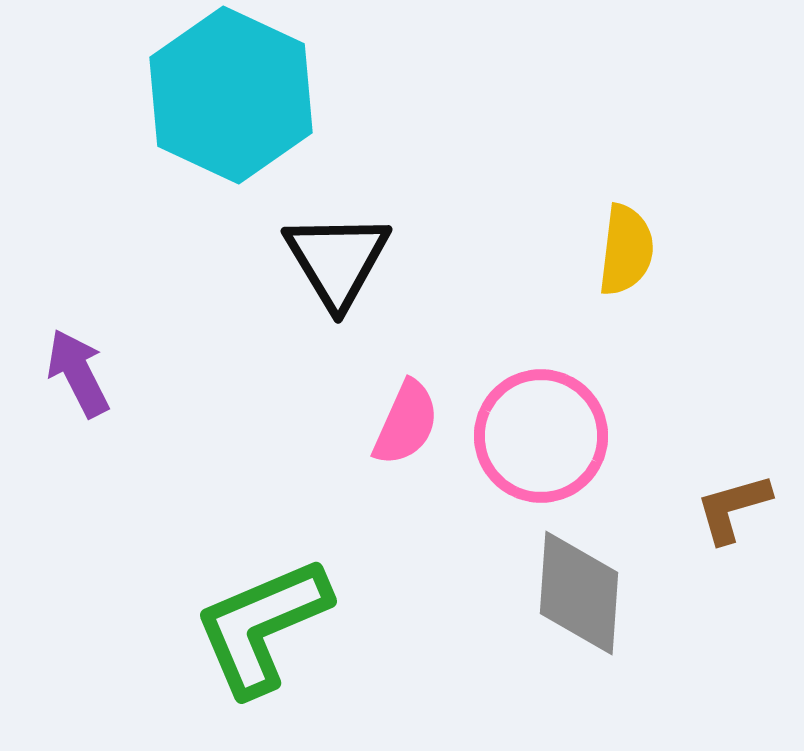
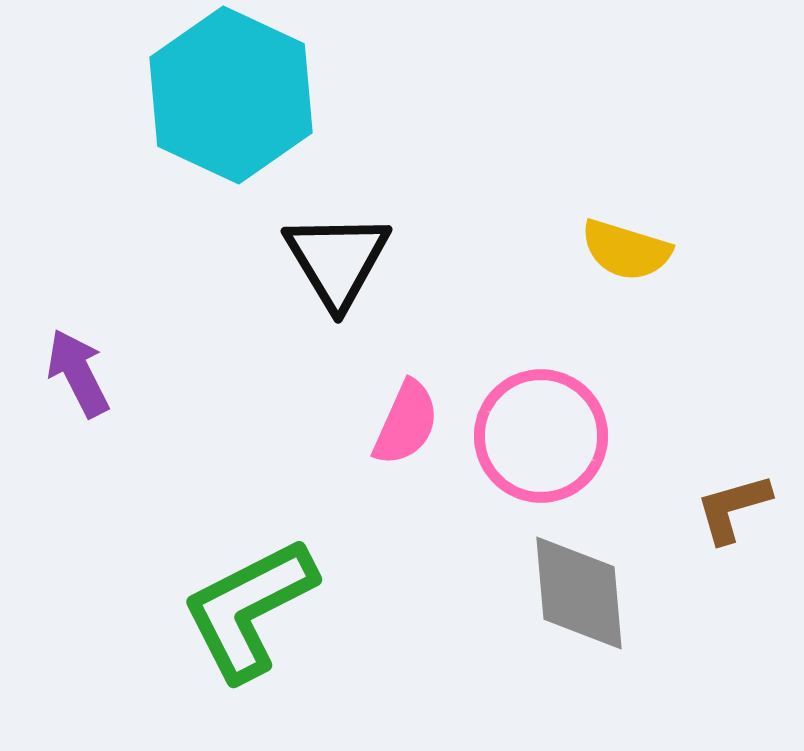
yellow semicircle: rotated 100 degrees clockwise
gray diamond: rotated 9 degrees counterclockwise
green L-shape: moved 13 px left, 17 px up; rotated 4 degrees counterclockwise
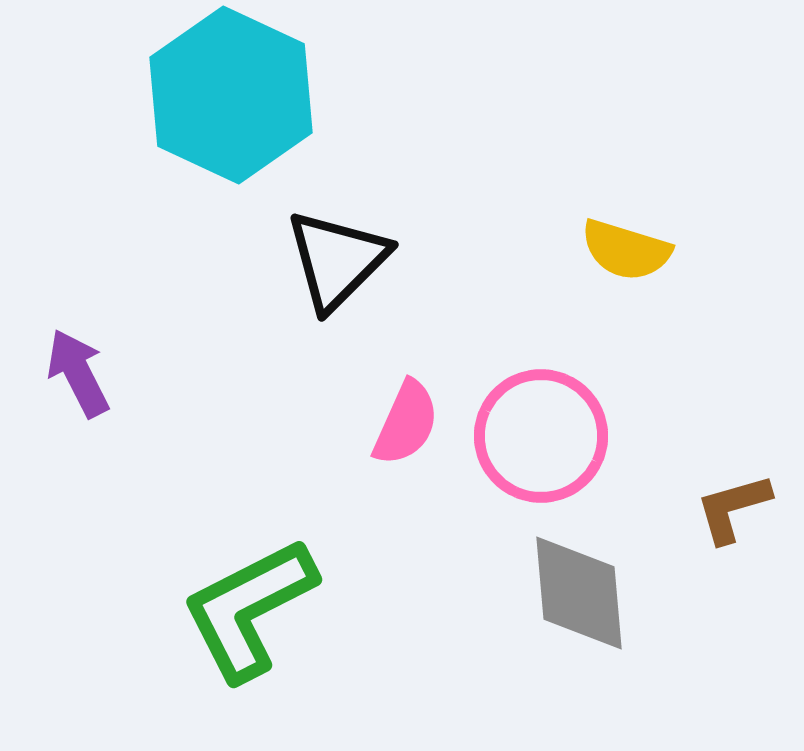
black triangle: rotated 16 degrees clockwise
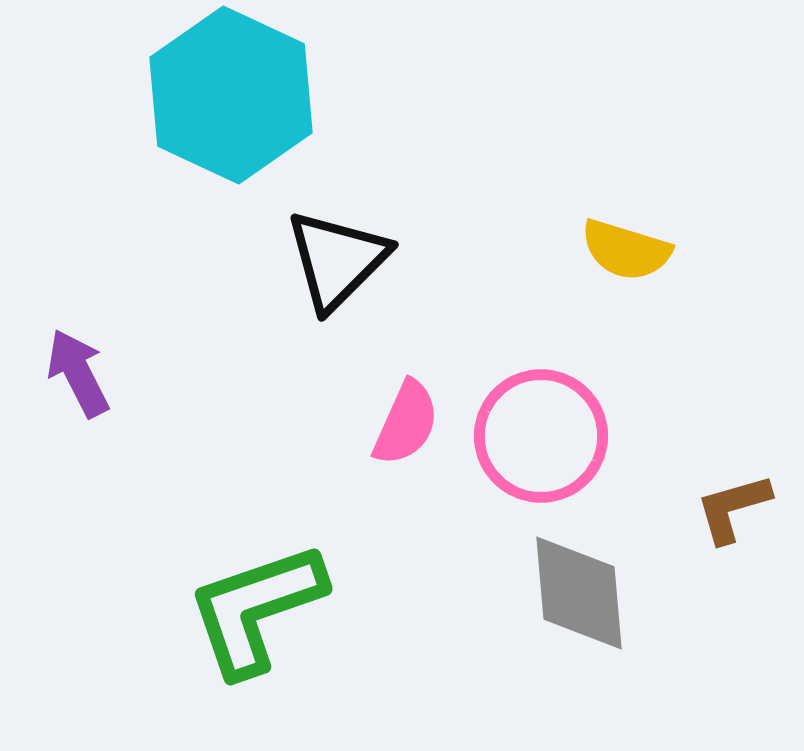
green L-shape: moved 7 px right; rotated 8 degrees clockwise
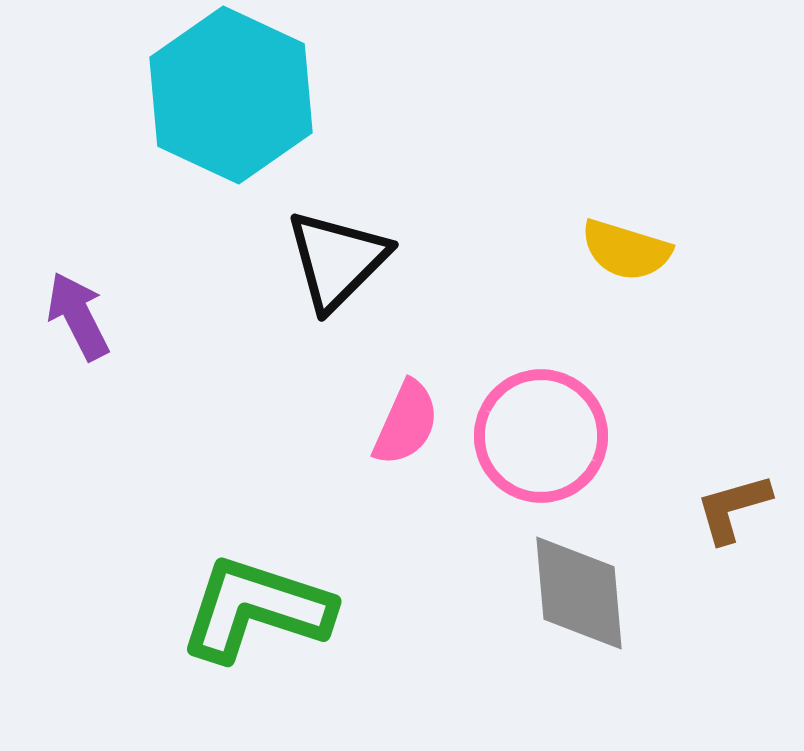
purple arrow: moved 57 px up
green L-shape: rotated 37 degrees clockwise
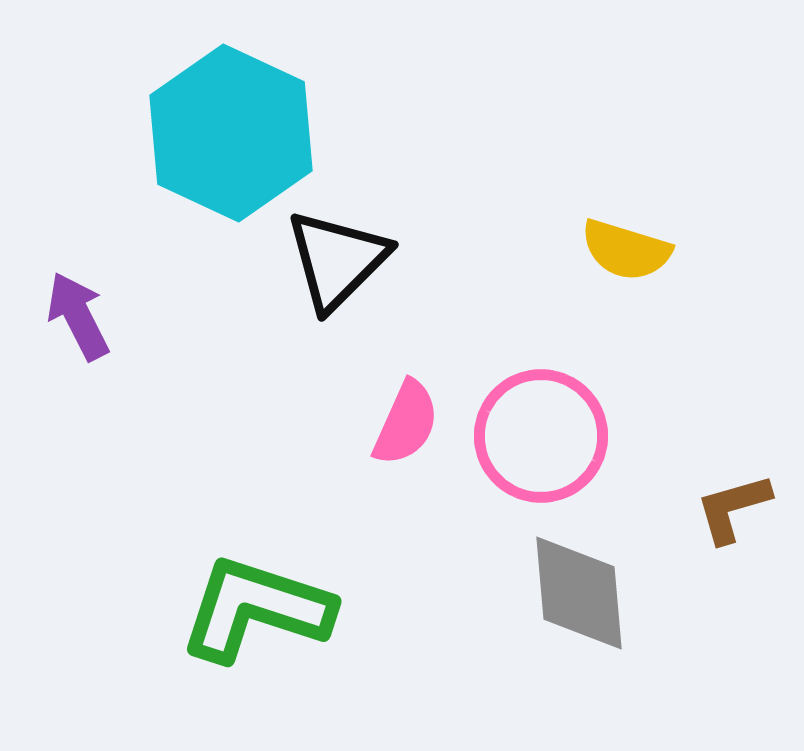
cyan hexagon: moved 38 px down
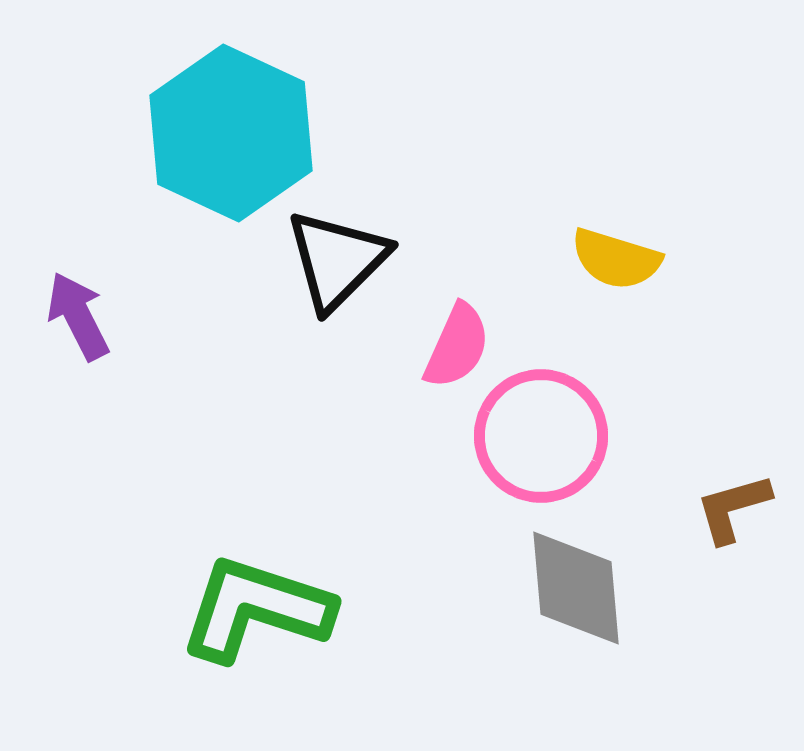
yellow semicircle: moved 10 px left, 9 px down
pink semicircle: moved 51 px right, 77 px up
gray diamond: moved 3 px left, 5 px up
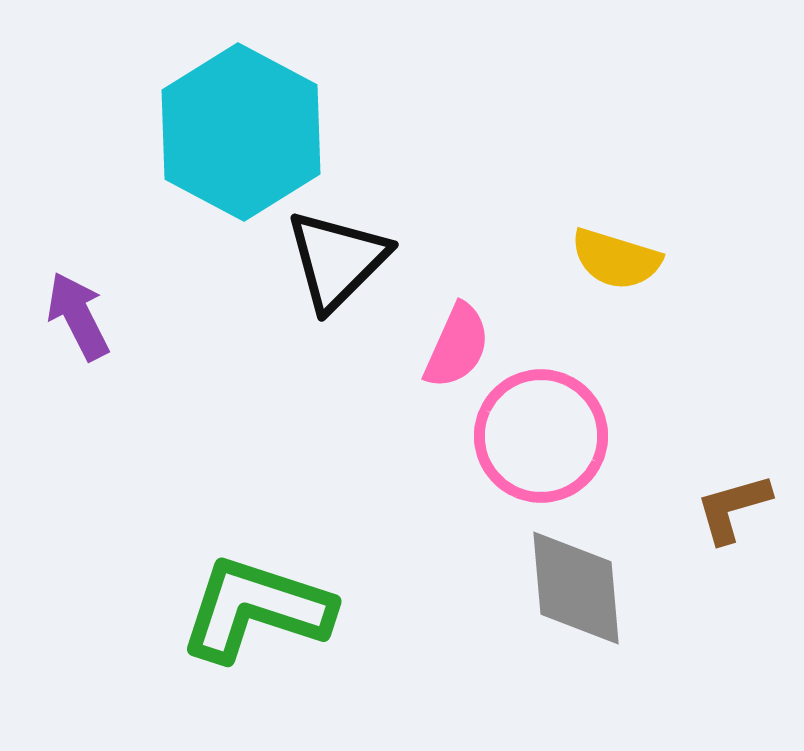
cyan hexagon: moved 10 px right, 1 px up; rotated 3 degrees clockwise
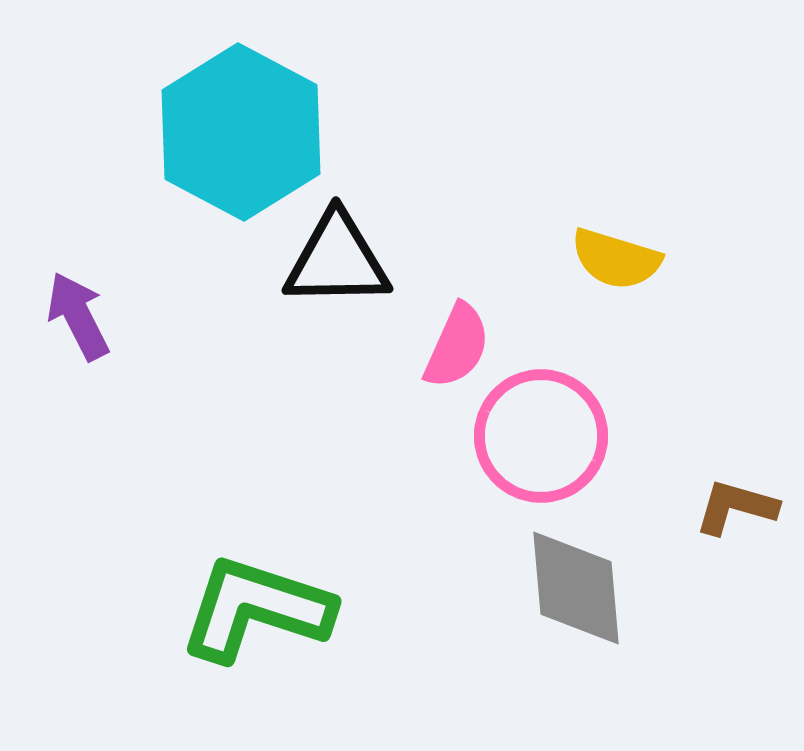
black triangle: rotated 44 degrees clockwise
brown L-shape: moved 3 px right, 1 px up; rotated 32 degrees clockwise
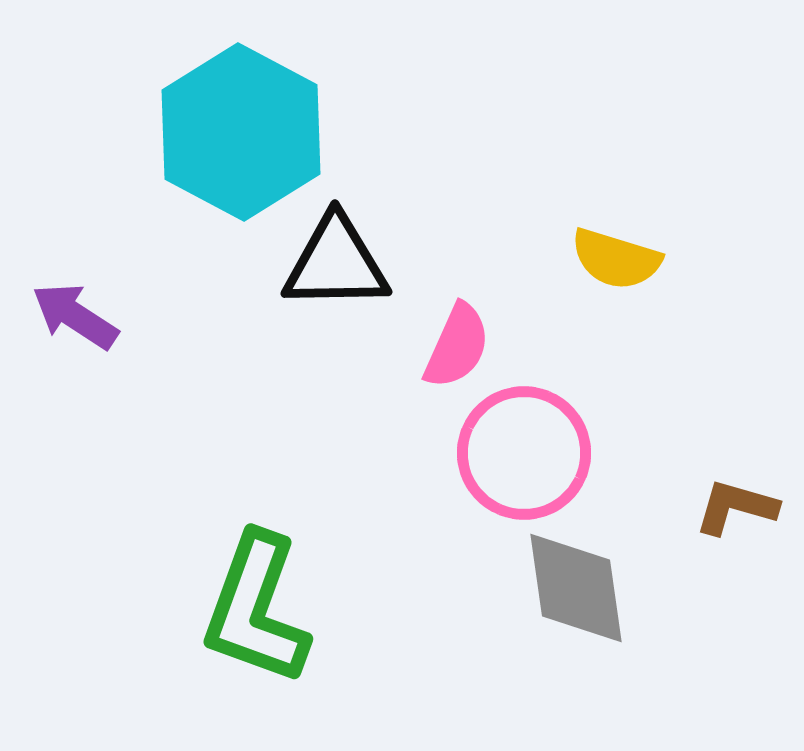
black triangle: moved 1 px left, 3 px down
purple arrow: moved 3 px left; rotated 30 degrees counterclockwise
pink circle: moved 17 px left, 17 px down
gray diamond: rotated 3 degrees counterclockwise
green L-shape: rotated 88 degrees counterclockwise
